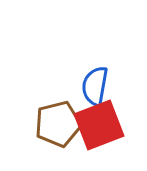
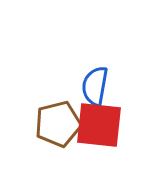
red square: rotated 27 degrees clockwise
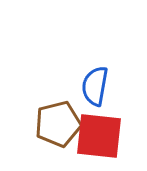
red square: moved 11 px down
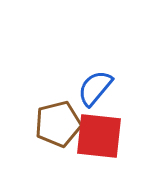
blue semicircle: moved 2 px down; rotated 30 degrees clockwise
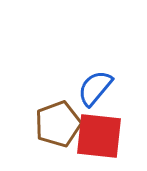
brown pentagon: rotated 6 degrees counterclockwise
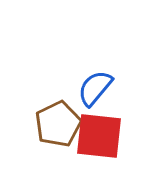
brown pentagon: rotated 6 degrees counterclockwise
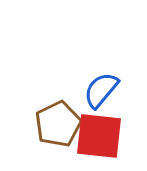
blue semicircle: moved 6 px right, 2 px down
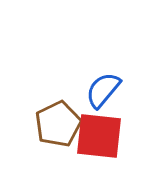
blue semicircle: moved 2 px right
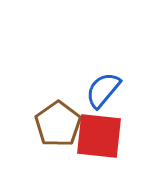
brown pentagon: rotated 9 degrees counterclockwise
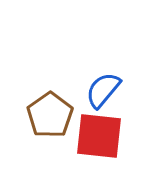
brown pentagon: moved 8 px left, 9 px up
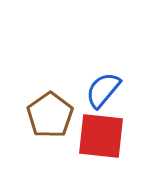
red square: moved 2 px right
